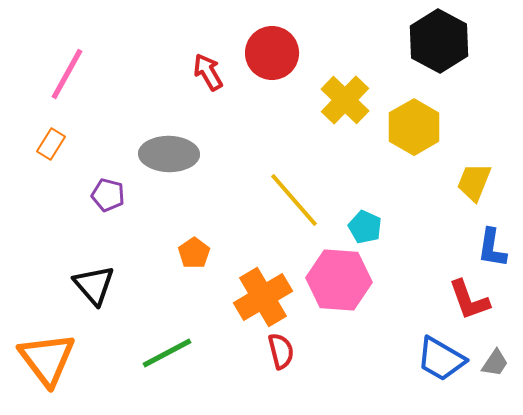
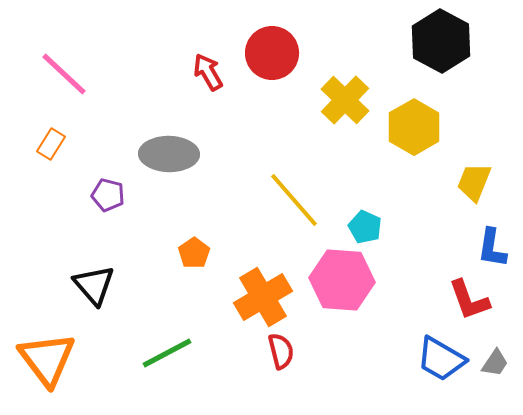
black hexagon: moved 2 px right
pink line: moved 3 px left; rotated 76 degrees counterclockwise
pink hexagon: moved 3 px right
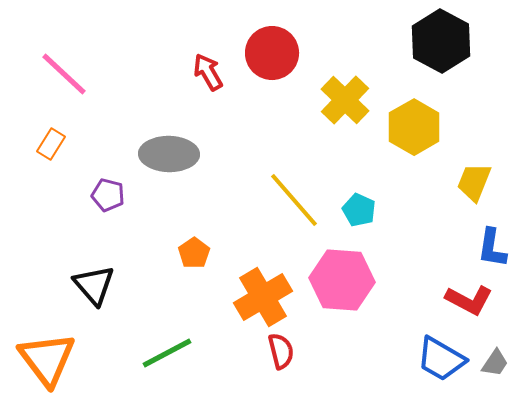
cyan pentagon: moved 6 px left, 17 px up
red L-shape: rotated 42 degrees counterclockwise
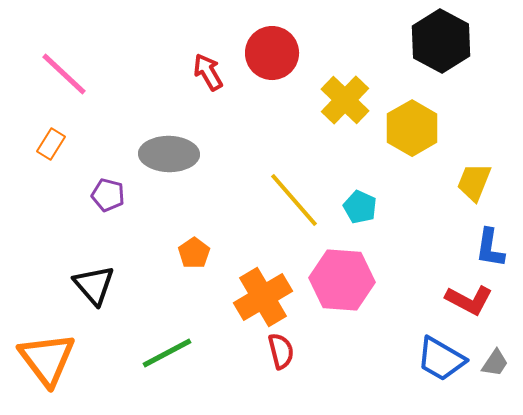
yellow hexagon: moved 2 px left, 1 px down
cyan pentagon: moved 1 px right, 3 px up
blue L-shape: moved 2 px left
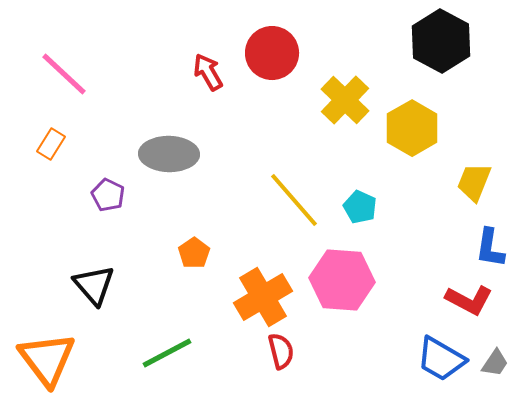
purple pentagon: rotated 12 degrees clockwise
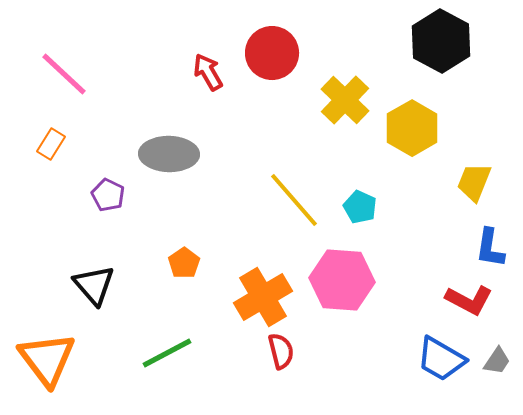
orange pentagon: moved 10 px left, 10 px down
gray trapezoid: moved 2 px right, 2 px up
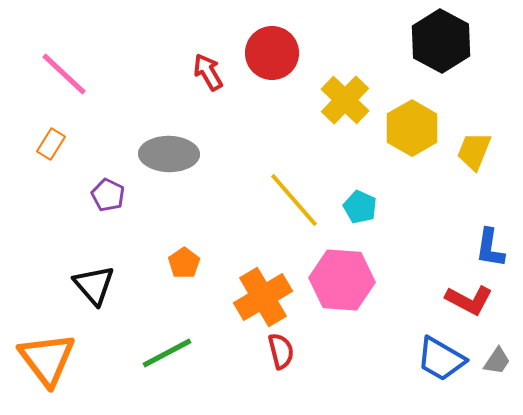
yellow trapezoid: moved 31 px up
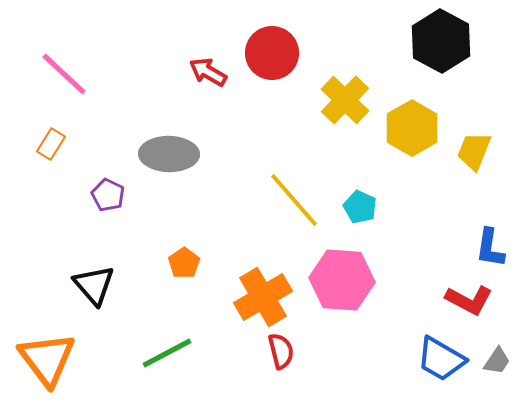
red arrow: rotated 30 degrees counterclockwise
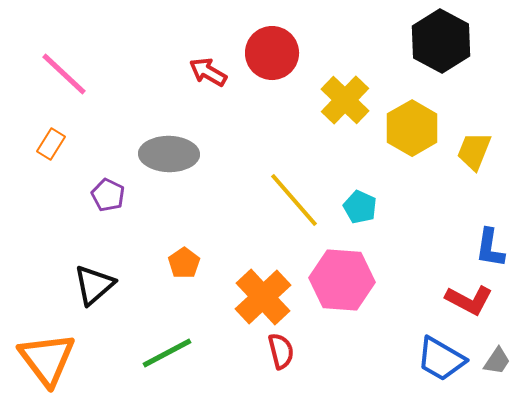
black triangle: rotated 30 degrees clockwise
orange cross: rotated 12 degrees counterclockwise
